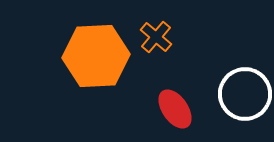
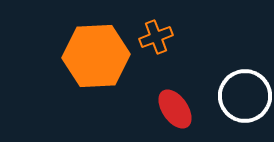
orange cross: rotated 28 degrees clockwise
white circle: moved 2 px down
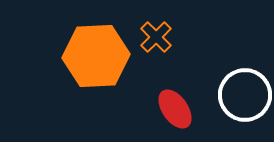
orange cross: rotated 24 degrees counterclockwise
white circle: moved 1 px up
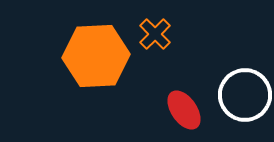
orange cross: moved 1 px left, 3 px up
red ellipse: moved 9 px right, 1 px down
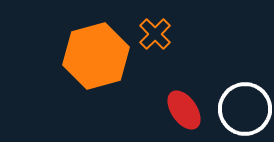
orange hexagon: rotated 12 degrees counterclockwise
white circle: moved 14 px down
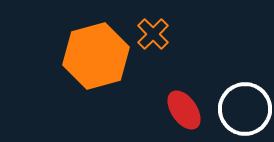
orange cross: moved 2 px left
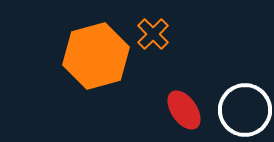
white circle: moved 1 px down
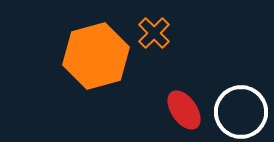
orange cross: moved 1 px right, 1 px up
white circle: moved 4 px left, 2 px down
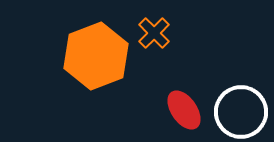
orange hexagon: rotated 6 degrees counterclockwise
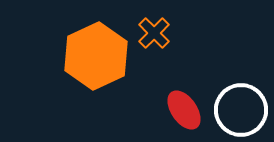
orange hexagon: rotated 4 degrees counterclockwise
white circle: moved 2 px up
